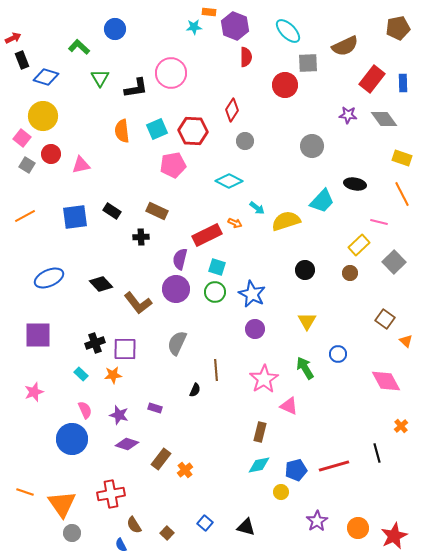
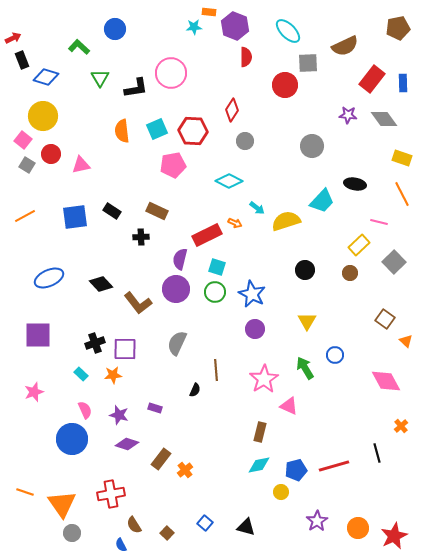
pink square at (22, 138): moved 1 px right, 2 px down
blue circle at (338, 354): moved 3 px left, 1 px down
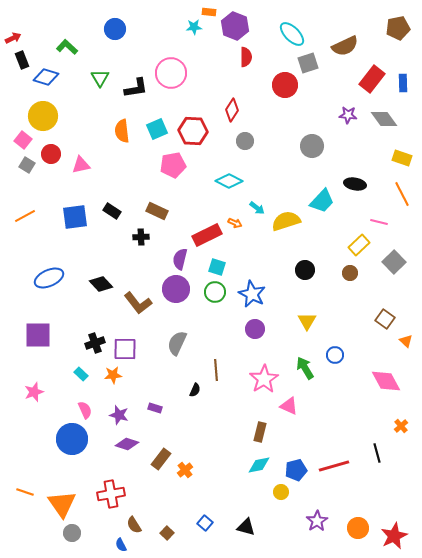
cyan ellipse at (288, 31): moved 4 px right, 3 px down
green L-shape at (79, 47): moved 12 px left
gray square at (308, 63): rotated 15 degrees counterclockwise
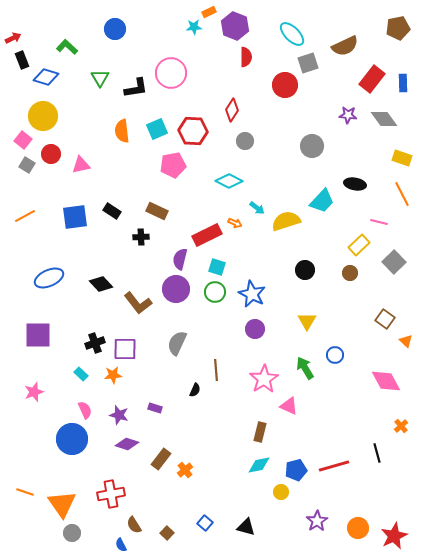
orange rectangle at (209, 12): rotated 32 degrees counterclockwise
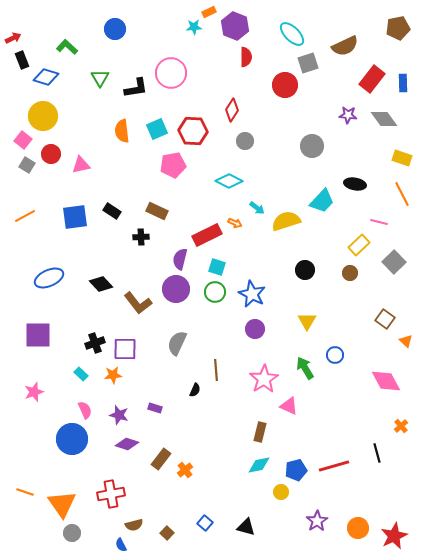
brown semicircle at (134, 525): rotated 72 degrees counterclockwise
